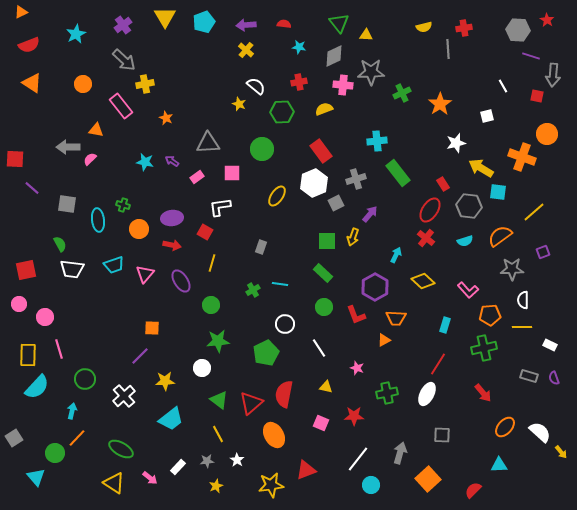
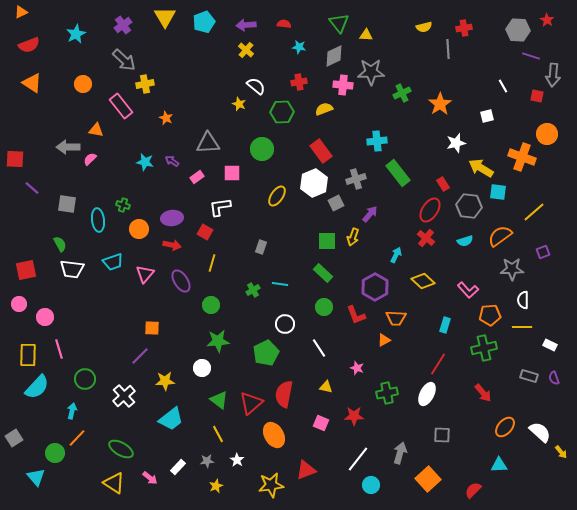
cyan trapezoid at (114, 265): moved 1 px left, 3 px up
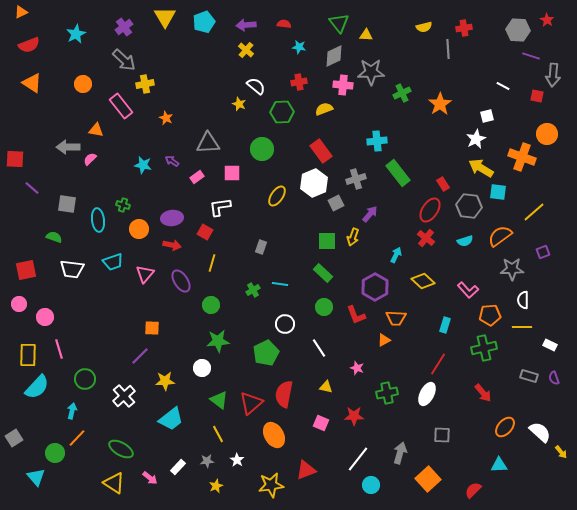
purple cross at (123, 25): moved 1 px right, 2 px down
white line at (503, 86): rotated 32 degrees counterclockwise
white star at (456, 143): moved 20 px right, 4 px up; rotated 12 degrees counterclockwise
cyan star at (145, 162): moved 2 px left, 3 px down
green semicircle at (60, 244): moved 6 px left, 7 px up; rotated 42 degrees counterclockwise
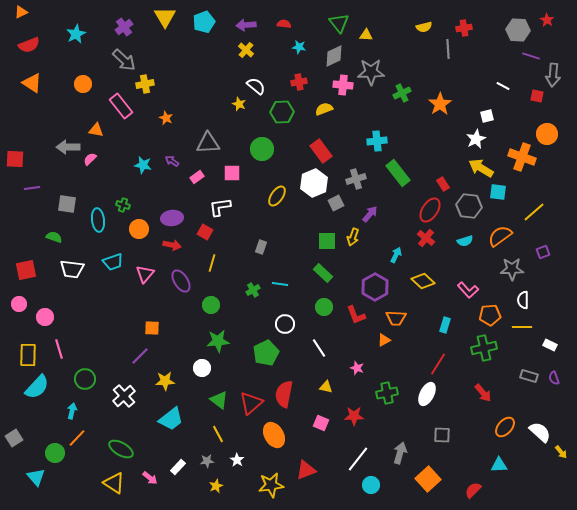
purple line at (32, 188): rotated 49 degrees counterclockwise
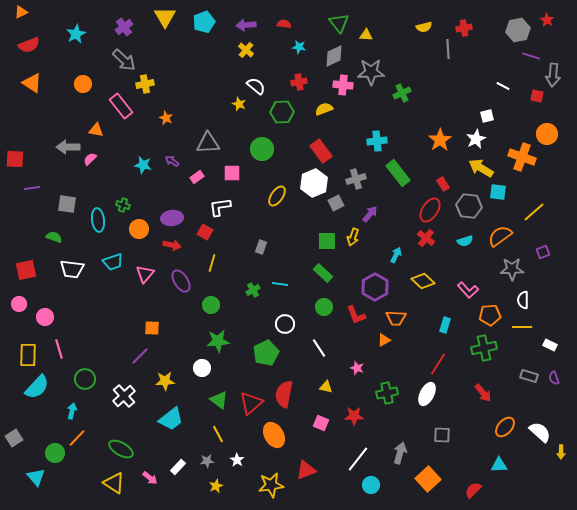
gray hexagon at (518, 30): rotated 15 degrees counterclockwise
orange star at (440, 104): moved 36 px down
yellow arrow at (561, 452): rotated 40 degrees clockwise
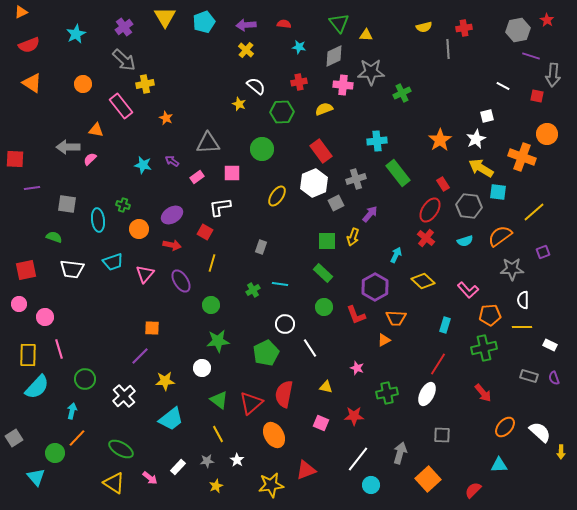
purple ellipse at (172, 218): moved 3 px up; rotated 25 degrees counterclockwise
white line at (319, 348): moved 9 px left
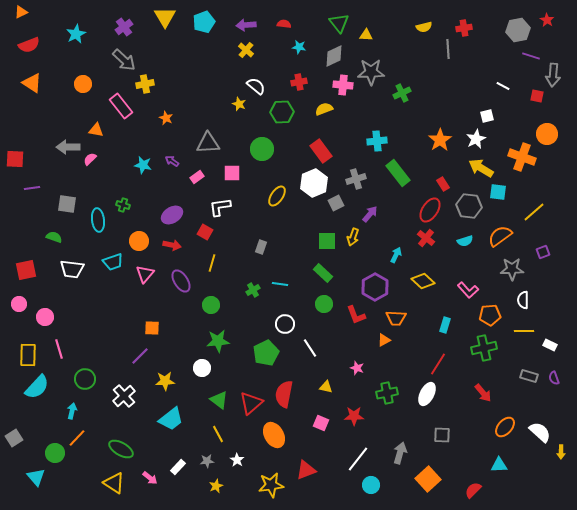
orange circle at (139, 229): moved 12 px down
green circle at (324, 307): moved 3 px up
yellow line at (522, 327): moved 2 px right, 4 px down
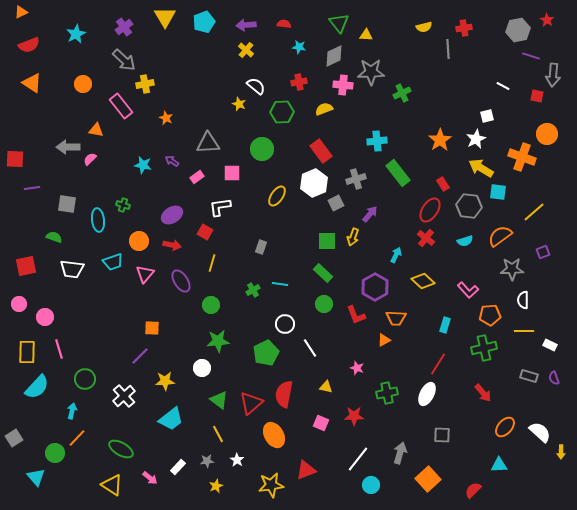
red square at (26, 270): moved 4 px up
yellow rectangle at (28, 355): moved 1 px left, 3 px up
yellow triangle at (114, 483): moved 2 px left, 2 px down
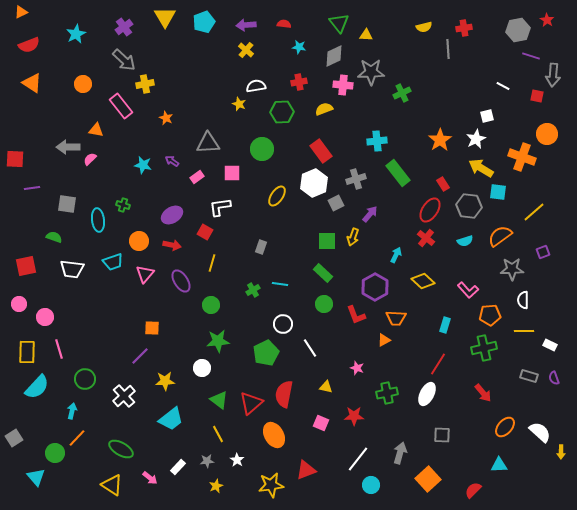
white semicircle at (256, 86): rotated 48 degrees counterclockwise
white circle at (285, 324): moved 2 px left
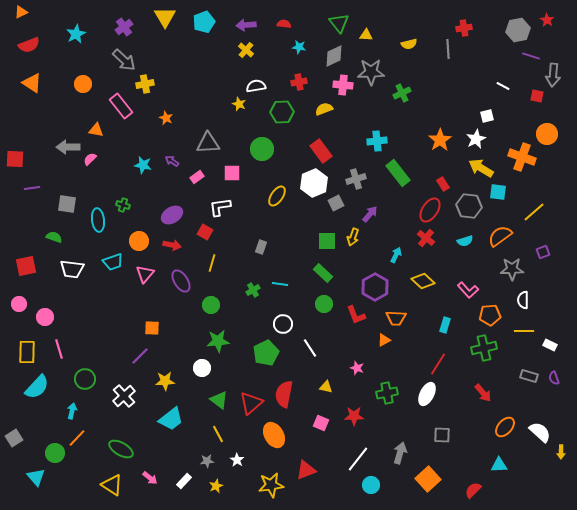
yellow semicircle at (424, 27): moved 15 px left, 17 px down
white rectangle at (178, 467): moved 6 px right, 14 px down
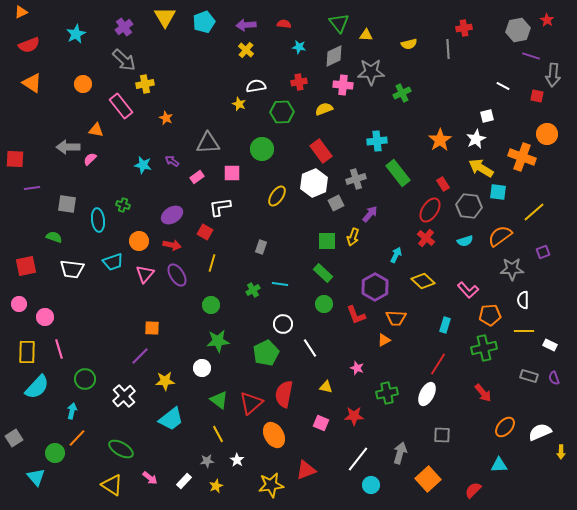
purple ellipse at (181, 281): moved 4 px left, 6 px up
white semicircle at (540, 432): rotated 65 degrees counterclockwise
